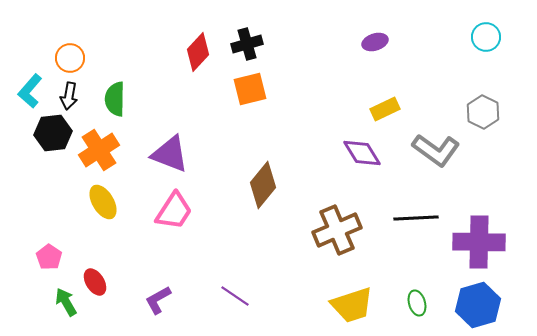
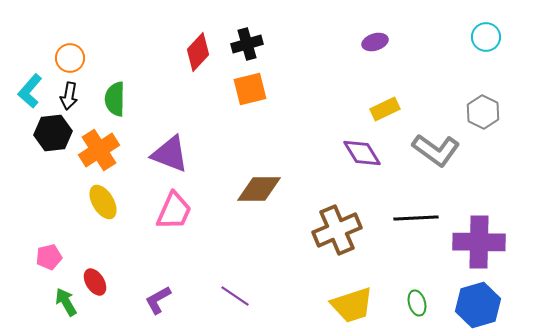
brown diamond: moved 4 px left, 4 px down; rotated 51 degrees clockwise
pink trapezoid: rotated 9 degrees counterclockwise
pink pentagon: rotated 25 degrees clockwise
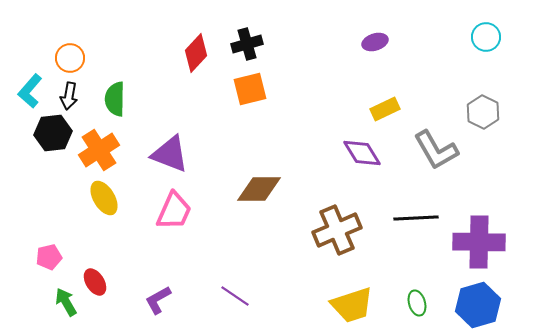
red diamond: moved 2 px left, 1 px down
gray L-shape: rotated 24 degrees clockwise
yellow ellipse: moved 1 px right, 4 px up
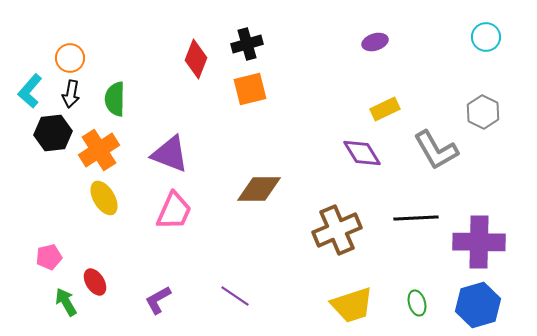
red diamond: moved 6 px down; rotated 21 degrees counterclockwise
black arrow: moved 2 px right, 2 px up
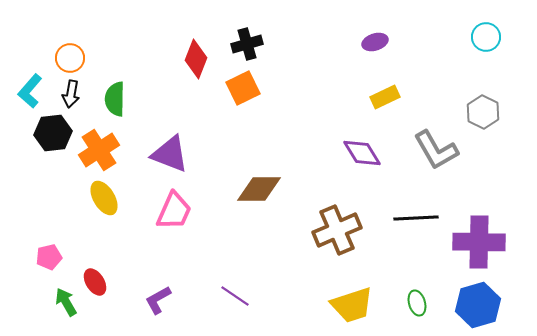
orange square: moved 7 px left, 1 px up; rotated 12 degrees counterclockwise
yellow rectangle: moved 12 px up
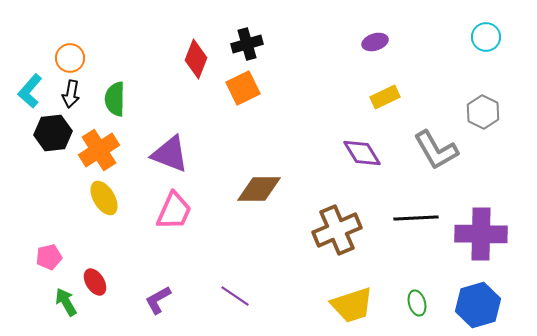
purple cross: moved 2 px right, 8 px up
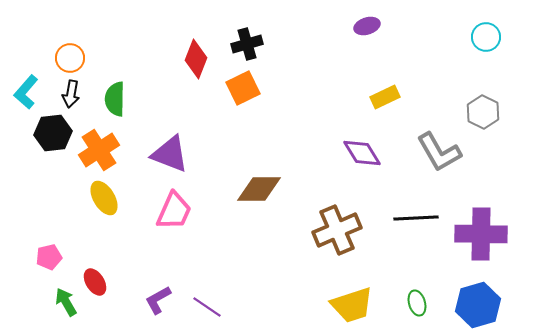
purple ellipse: moved 8 px left, 16 px up
cyan L-shape: moved 4 px left, 1 px down
gray L-shape: moved 3 px right, 2 px down
purple line: moved 28 px left, 11 px down
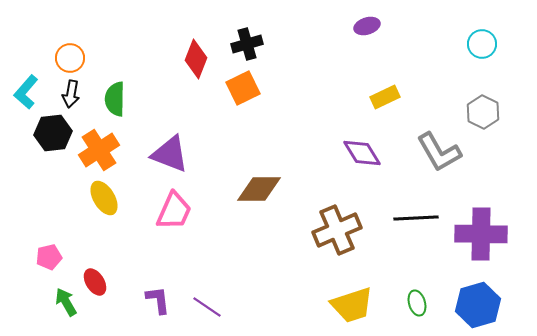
cyan circle: moved 4 px left, 7 px down
purple L-shape: rotated 112 degrees clockwise
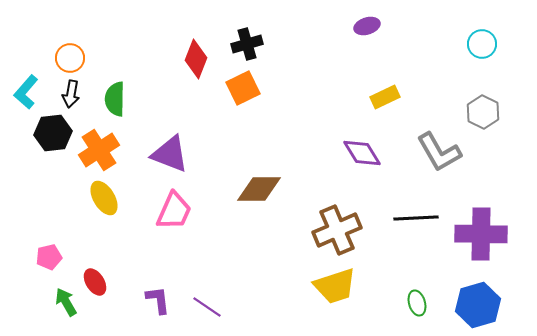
yellow trapezoid: moved 17 px left, 19 px up
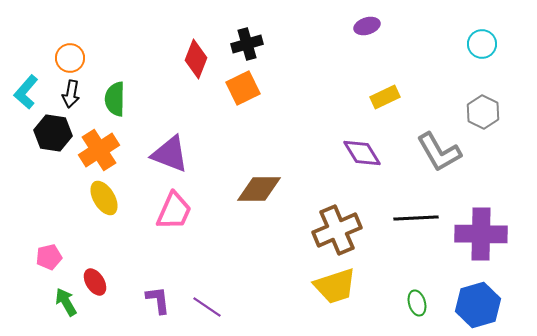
black hexagon: rotated 15 degrees clockwise
